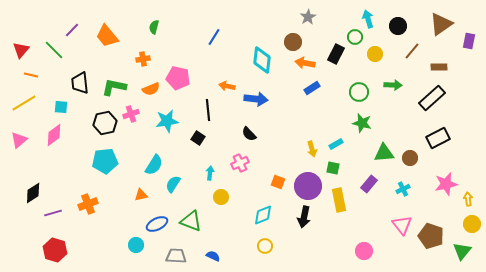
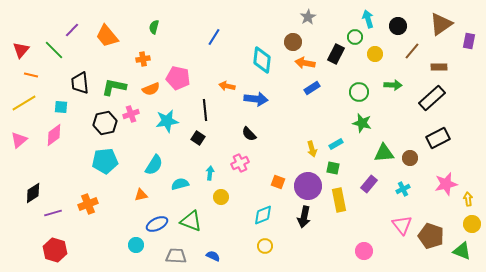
black line at (208, 110): moved 3 px left
cyan semicircle at (173, 184): moved 7 px right; rotated 42 degrees clockwise
green triangle at (462, 251): rotated 48 degrees counterclockwise
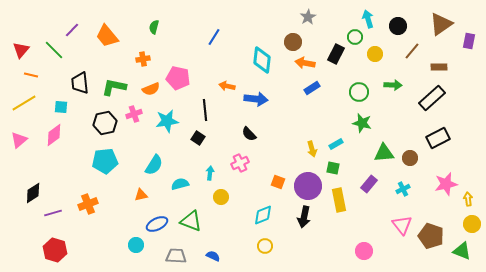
pink cross at (131, 114): moved 3 px right
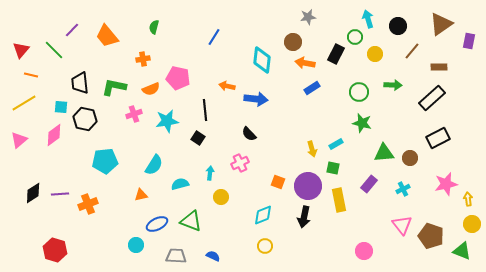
gray star at (308, 17): rotated 21 degrees clockwise
black hexagon at (105, 123): moved 20 px left, 4 px up; rotated 25 degrees clockwise
purple line at (53, 213): moved 7 px right, 19 px up; rotated 12 degrees clockwise
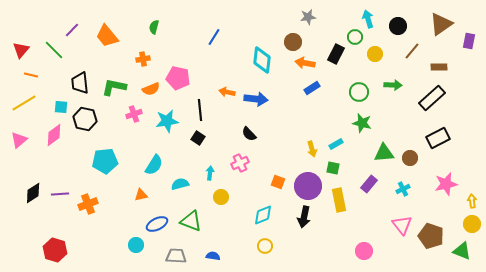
orange arrow at (227, 86): moved 6 px down
black line at (205, 110): moved 5 px left
yellow arrow at (468, 199): moved 4 px right, 2 px down
blue semicircle at (213, 256): rotated 16 degrees counterclockwise
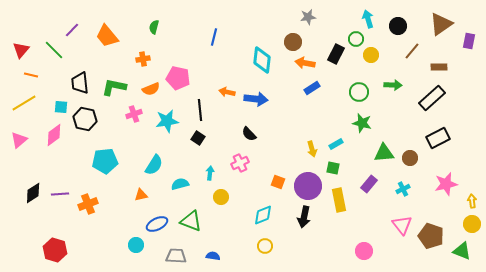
blue line at (214, 37): rotated 18 degrees counterclockwise
green circle at (355, 37): moved 1 px right, 2 px down
yellow circle at (375, 54): moved 4 px left, 1 px down
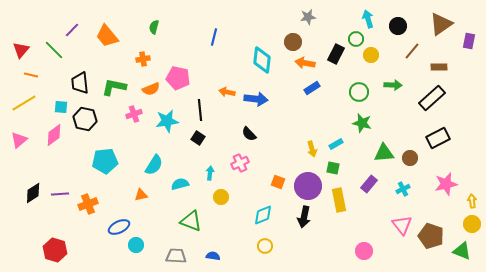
blue ellipse at (157, 224): moved 38 px left, 3 px down
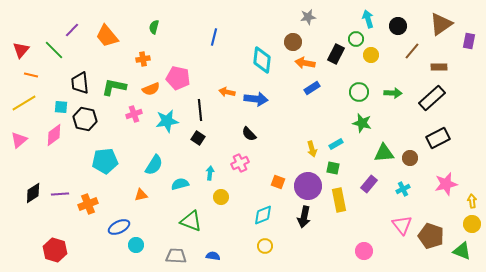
green arrow at (393, 85): moved 8 px down
